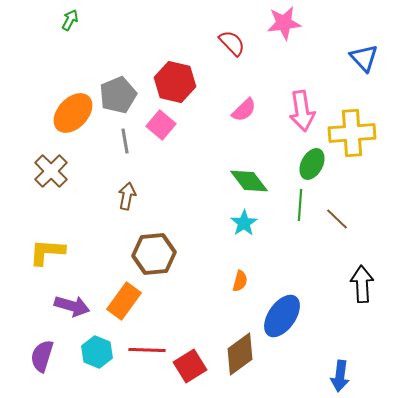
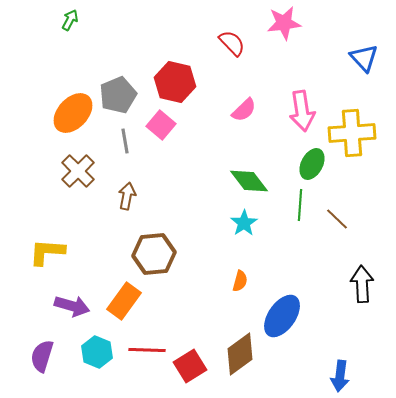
brown cross: moved 27 px right
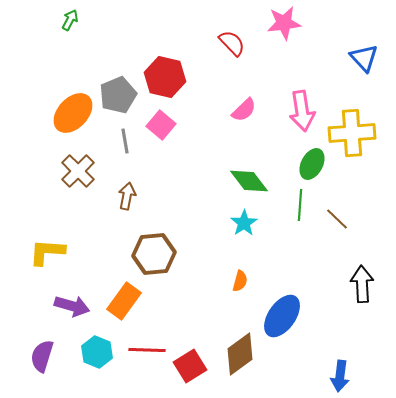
red hexagon: moved 10 px left, 5 px up
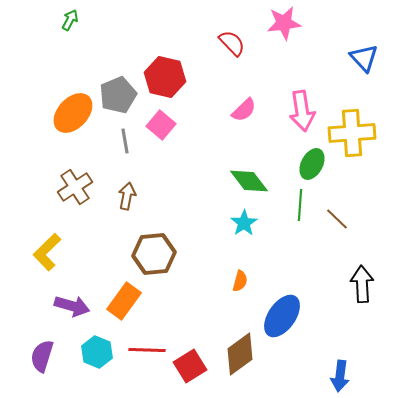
brown cross: moved 3 px left, 16 px down; rotated 12 degrees clockwise
yellow L-shape: rotated 48 degrees counterclockwise
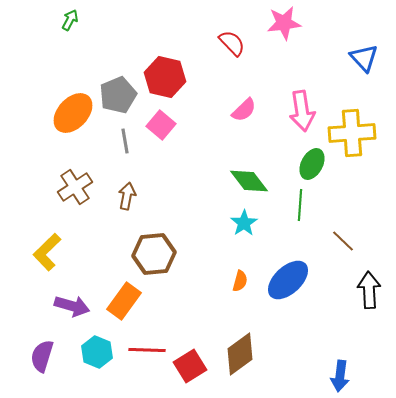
brown line: moved 6 px right, 22 px down
black arrow: moved 7 px right, 6 px down
blue ellipse: moved 6 px right, 36 px up; rotated 12 degrees clockwise
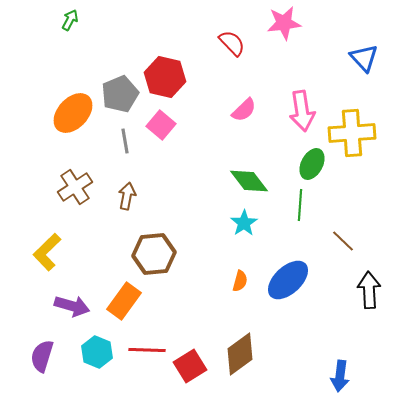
gray pentagon: moved 2 px right, 1 px up
